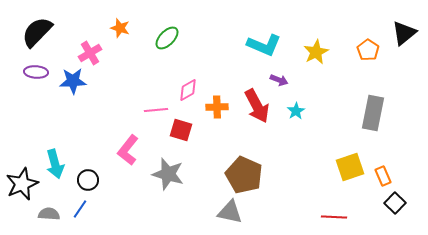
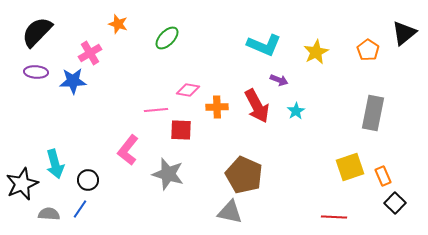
orange star: moved 2 px left, 4 px up
pink diamond: rotated 40 degrees clockwise
red square: rotated 15 degrees counterclockwise
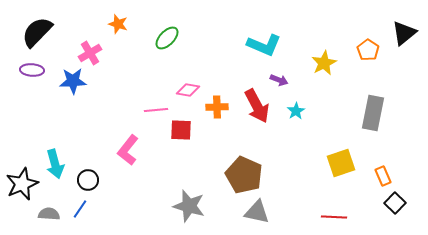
yellow star: moved 8 px right, 11 px down
purple ellipse: moved 4 px left, 2 px up
yellow square: moved 9 px left, 4 px up
gray star: moved 21 px right, 32 px down
gray triangle: moved 27 px right
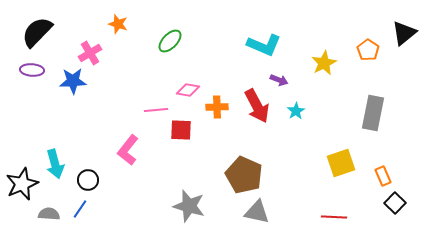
green ellipse: moved 3 px right, 3 px down
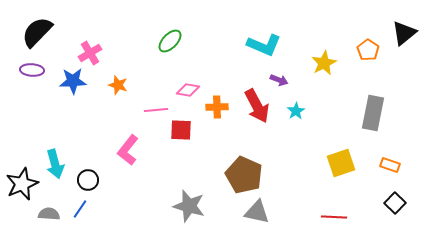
orange star: moved 61 px down
orange rectangle: moved 7 px right, 11 px up; rotated 48 degrees counterclockwise
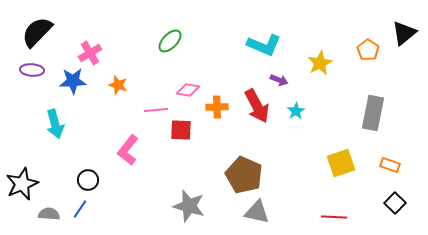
yellow star: moved 4 px left
cyan arrow: moved 40 px up
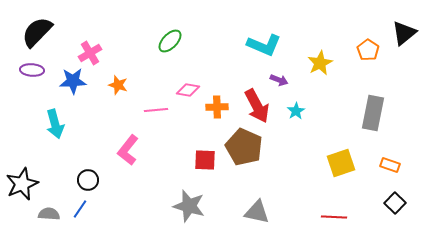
red square: moved 24 px right, 30 px down
brown pentagon: moved 28 px up
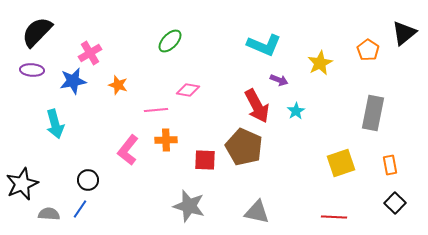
blue star: rotated 8 degrees counterclockwise
orange cross: moved 51 px left, 33 px down
orange rectangle: rotated 60 degrees clockwise
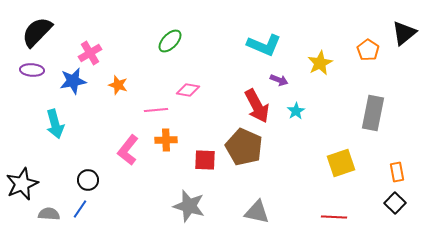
orange rectangle: moved 7 px right, 7 px down
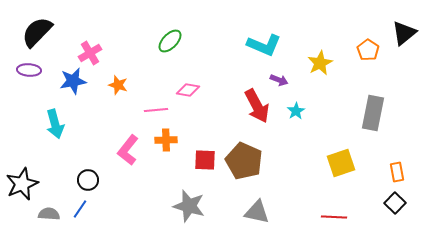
purple ellipse: moved 3 px left
brown pentagon: moved 14 px down
